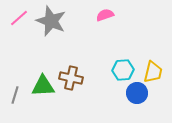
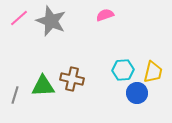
brown cross: moved 1 px right, 1 px down
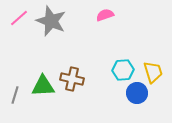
yellow trapezoid: rotated 30 degrees counterclockwise
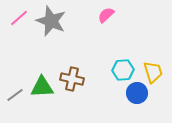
pink semicircle: moved 1 px right; rotated 24 degrees counterclockwise
green triangle: moved 1 px left, 1 px down
gray line: rotated 36 degrees clockwise
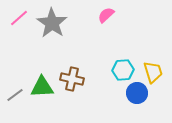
gray star: moved 1 px right, 2 px down; rotated 12 degrees clockwise
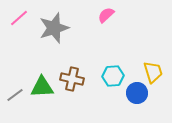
gray star: moved 2 px right, 5 px down; rotated 20 degrees clockwise
cyan hexagon: moved 10 px left, 6 px down
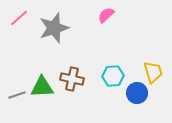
gray line: moved 2 px right; rotated 18 degrees clockwise
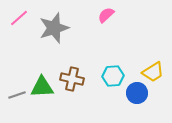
yellow trapezoid: rotated 75 degrees clockwise
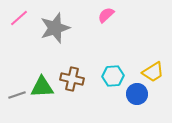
gray star: moved 1 px right
blue circle: moved 1 px down
